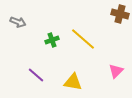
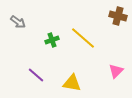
brown cross: moved 2 px left, 2 px down
gray arrow: rotated 14 degrees clockwise
yellow line: moved 1 px up
yellow triangle: moved 1 px left, 1 px down
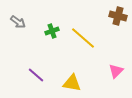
green cross: moved 9 px up
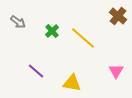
brown cross: rotated 24 degrees clockwise
green cross: rotated 24 degrees counterclockwise
pink triangle: rotated 14 degrees counterclockwise
purple line: moved 4 px up
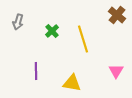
brown cross: moved 1 px left, 1 px up
gray arrow: rotated 70 degrees clockwise
yellow line: moved 1 px down; rotated 32 degrees clockwise
purple line: rotated 48 degrees clockwise
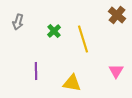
green cross: moved 2 px right
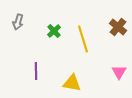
brown cross: moved 1 px right, 12 px down
pink triangle: moved 3 px right, 1 px down
